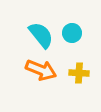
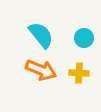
cyan circle: moved 12 px right, 5 px down
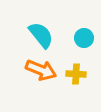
yellow cross: moved 3 px left, 1 px down
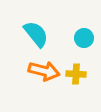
cyan semicircle: moved 5 px left, 1 px up
orange arrow: moved 3 px right, 1 px down; rotated 8 degrees counterclockwise
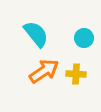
orange arrow: rotated 48 degrees counterclockwise
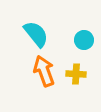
cyan circle: moved 2 px down
orange arrow: rotated 76 degrees counterclockwise
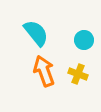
cyan semicircle: moved 1 px up
yellow cross: moved 2 px right; rotated 18 degrees clockwise
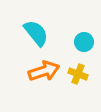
cyan circle: moved 2 px down
orange arrow: rotated 92 degrees clockwise
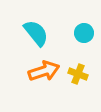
cyan circle: moved 9 px up
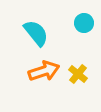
cyan circle: moved 10 px up
yellow cross: rotated 18 degrees clockwise
